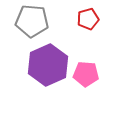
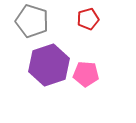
gray pentagon: rotated 12 degrees clockwise
purple hexagon: moved 1 px right; rotated 6 degrees clockwise
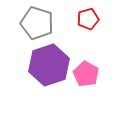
gray pentagon: moved 5 px right, 2 px down
pink pentagon: rotated 25 degrees clockwise
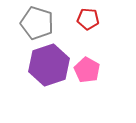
red pentagon: rotated 20 degrees clockwise
pink pentagon: moved 1 px right, 4 px up
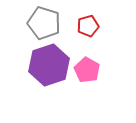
red pentagon: moved 7 px down; rotated 20 degrees counterclockwise
gray pentagon: moved 7 px right
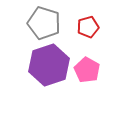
red pentagon: moved 1 px down
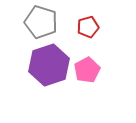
gray pentagon: moved 3 px left, 1 px up
pink pentagon: rotated 15 degrees clockwise
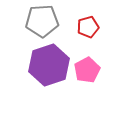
gray pentagon: moved 1 px right, 1 px up; rotated 20 degrees counterclockwise
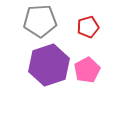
gray pentagon: moved 2 px left
